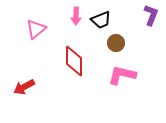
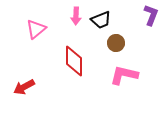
pink L-shape: moved 2 px right
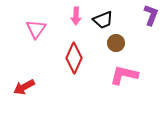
black trapezoid: moved 2 px right
pink triangle: rotated 15 degrees counterclockwise
red diamond: moved 3 px up; rotated 24 degrees clockwise
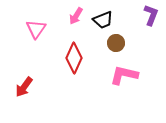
pink arrow: rotated 30 degrees clockwise
red arrow: rotated 25 degrees counterclockwise
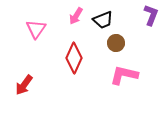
red arrow: moved 2 px up
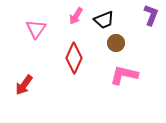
black trapezoid: moved 1 px right
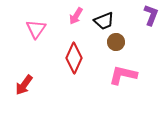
black trapezoid: moved 1 px down
brown circle: moved 1 px up
pink L-shape: moved 1 px left
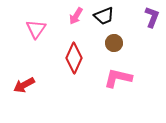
purple L-shape: moved 1 px right, 2 px down
black trapezoid: moved 5 px up
brown circle: moved 2 px left, 1 px down
pink L-shape: moved 5 px left, 3 px down
red arrow: rotated 25 degrees clockwise
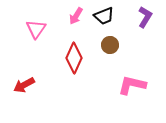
purple L-shape: moved 7 px left; rotated 10 degrees clockwise
brown circle: moved 4 px left, 2 px down
pink L-shape: moved 14 px right, 7 px down
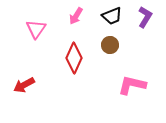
black trapezoid: moved 8 px right
